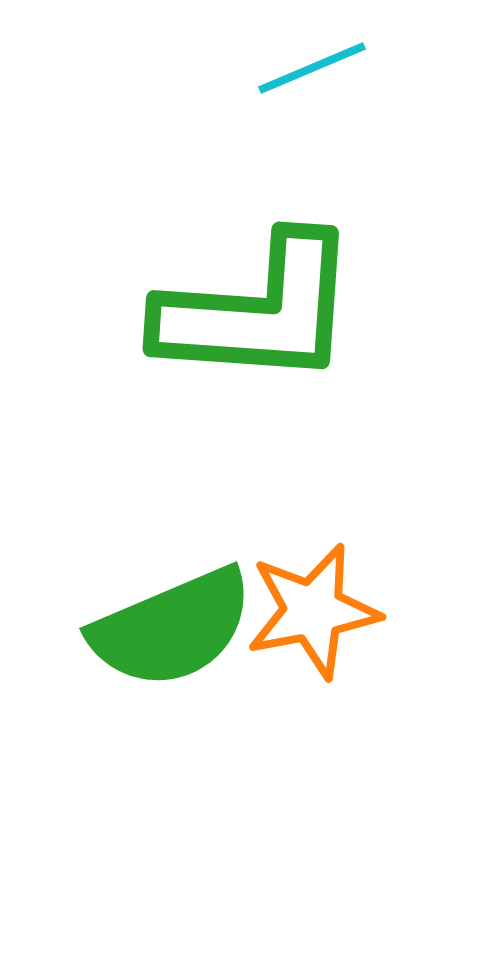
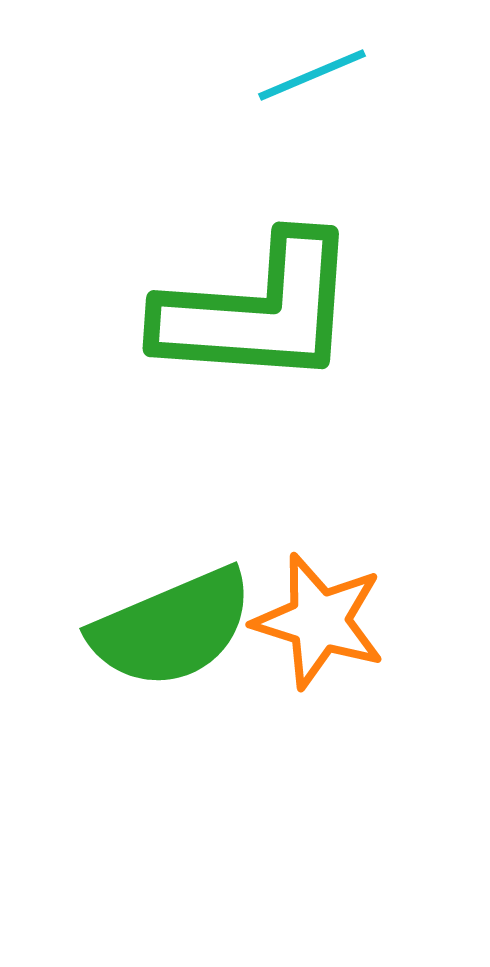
cyan line: moved 7 px down
orange star: moved 6 px right, 10 px down; rotated 28 degrees clockwise
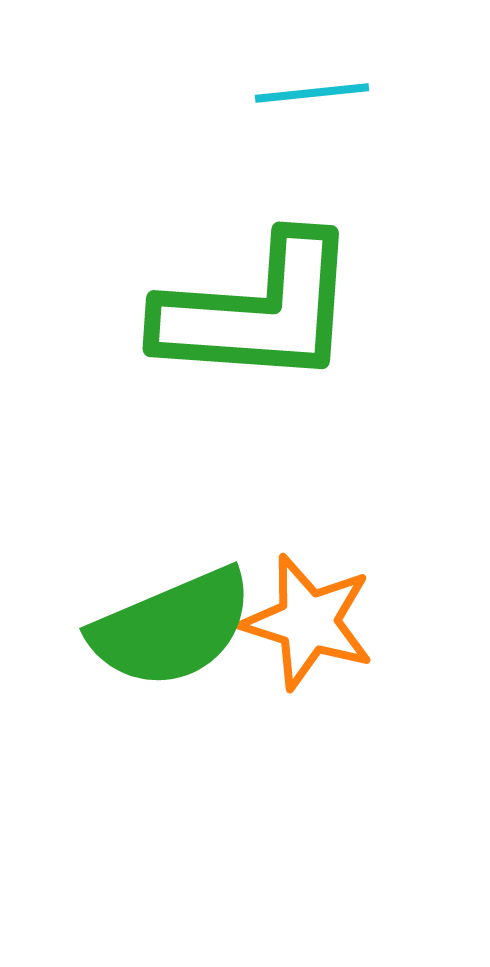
cyan line: moved 18 px down; rotated 17 degrees clockwise
orange star: moved 11 px left, 1 px down
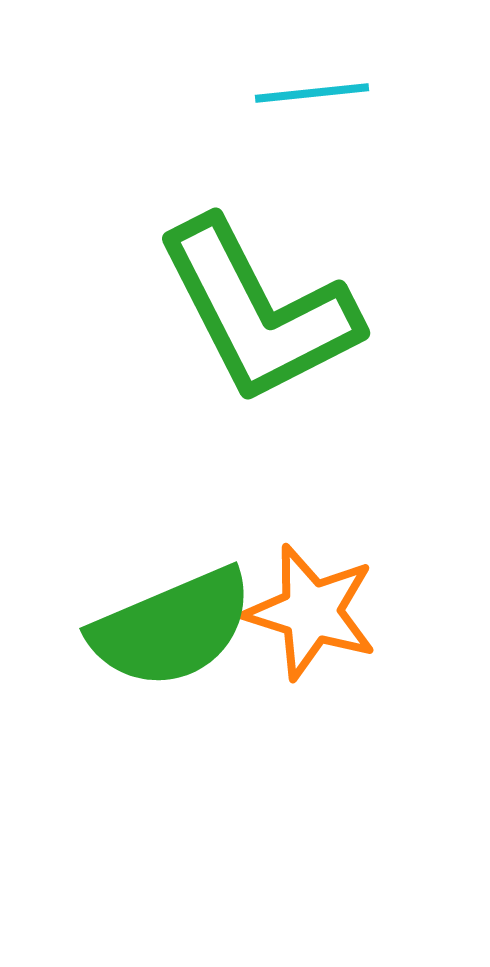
green L-shape: rotated 59 degrees clockwise
orange star: moved 3 px right, 10 px up
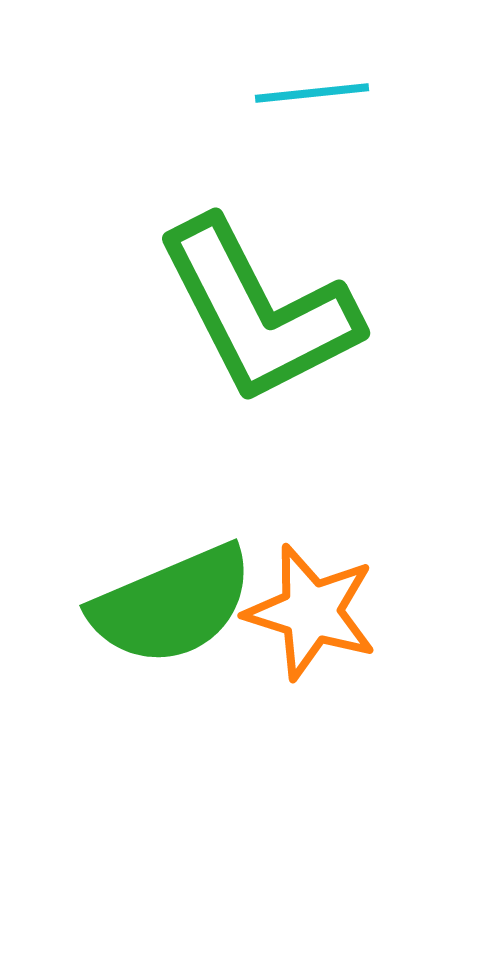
green semicircle: moved 23 px up
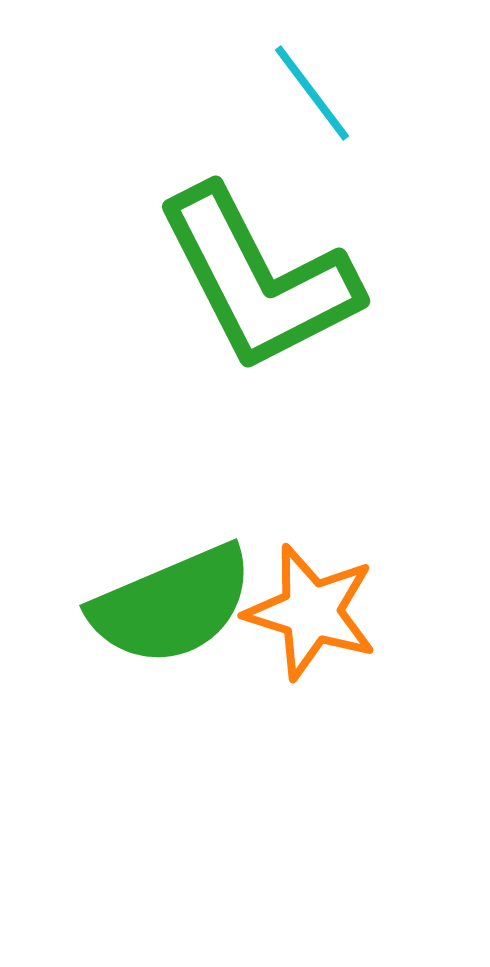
cyan line: rotated 59 degrees clockwise
green L-shape: moved 32 px up
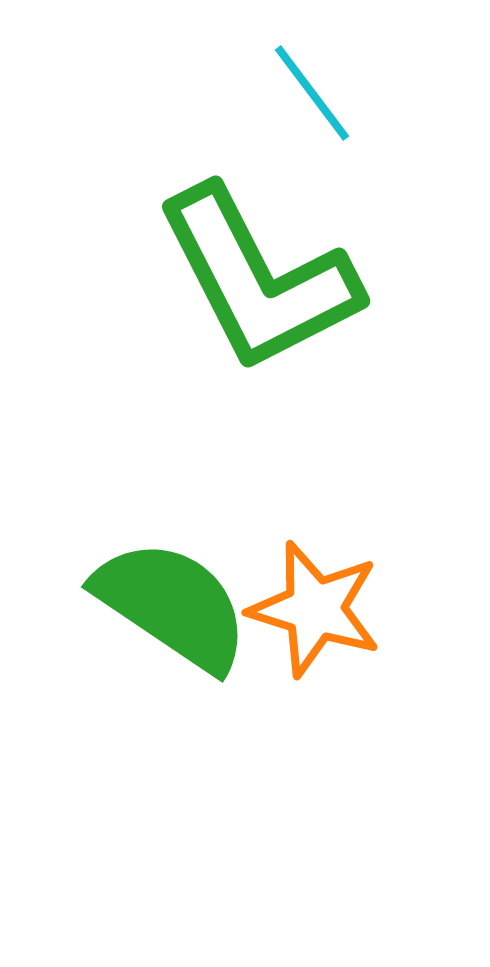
green semicircle: rotated 123 degrees counterclockwise
orange star: moved 4 px right, 3 px up
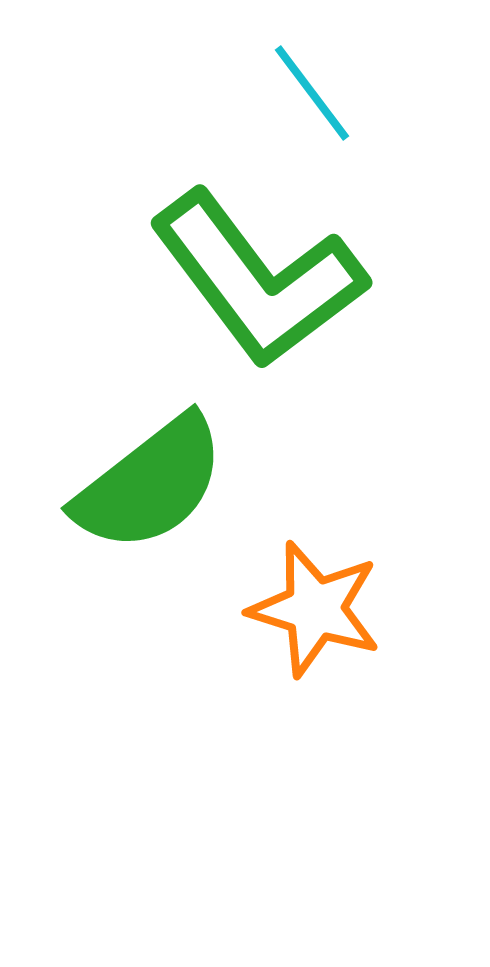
green L-shape: rotated 10 degrees counterclockwise
green semicircle: moved 22 px left, 121 px up; rotated 108 degrees clockwise
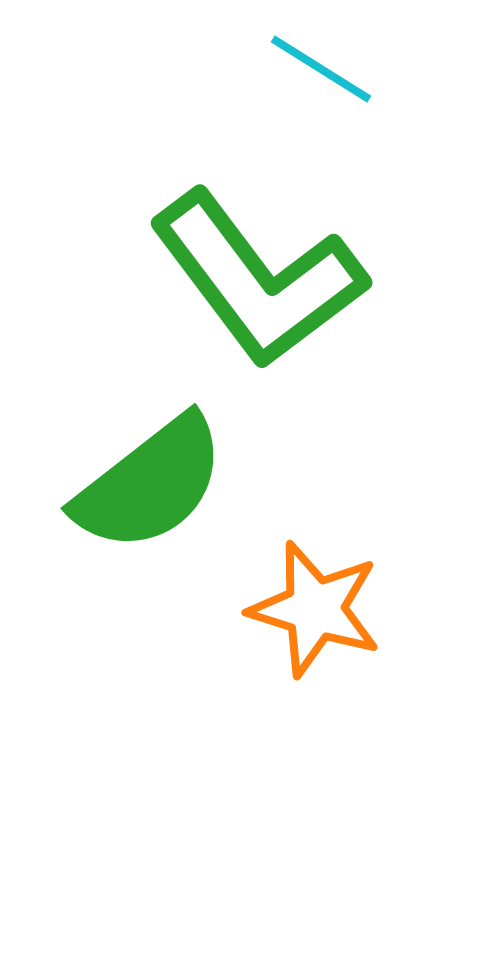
cyan line: moved 9 px right, 24 px up; rotated 21 degrees counterclockwise
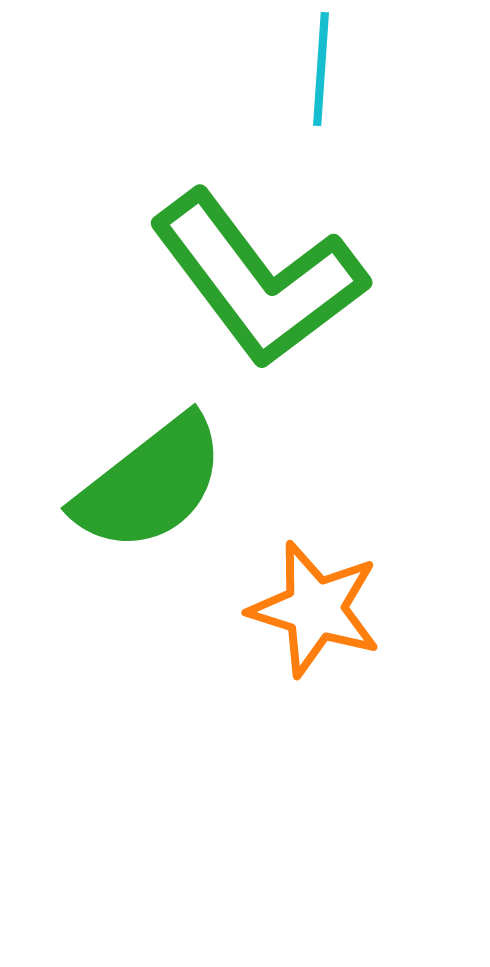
cyan line: rotated 62 degrees clockwise
